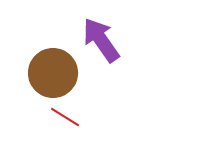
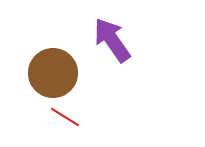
purple arrow: moved 11 px right
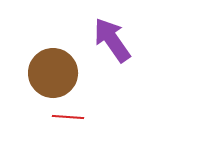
red line: moved 3 px right; rotated 28 degrees counterclockwise
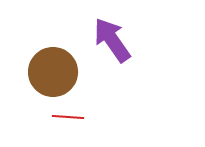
brown circle: moved 1 px up
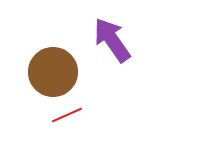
red line: moved 1 px left, 2 px up; rotated 28 degrees counterclockwise
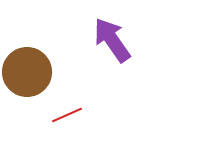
brown circle: moved 26 px left
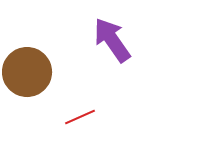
red line: moved 13 px right, 2 px down
